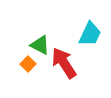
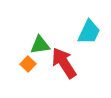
cyan trapezoid: moved 1 px left, 2 px up
green triangle: rotated 35 degrees counterclockwise
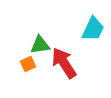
cyan trapezoid: moved 4 px right, 3 px up
orange square: rotated 21 degrees clockwise
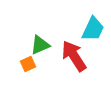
green triangle: rotated 15 degrees counterclockwise
red arrow: moved 10 px right, 7 px up
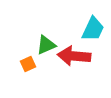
green triangle: moved 6 px right
red arrow: rotated 52 degrees counterclockwise
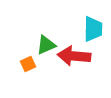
cyan trapezoid: rotated 24 degrees counterclockwise
